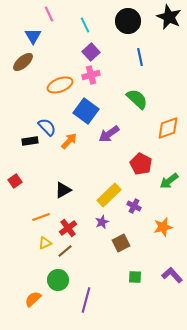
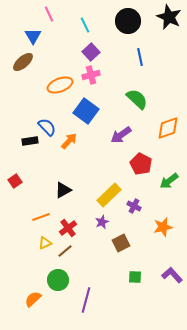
purple arrow: moved 12 px right, 1 px down
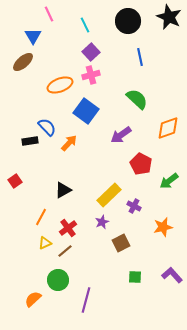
orange arrow: moved 2 px down
orange line: rotated 42 degrees counterclockwise
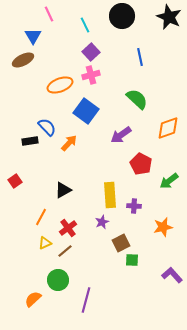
black circle: moved 6 px left, 5 px up
brown ellipse: moved 2 px up; rotated 15 degrees clockwise
yellow rectangle: moved 1 px right; rotated 50 degrees counterclockwise
purple cross: rotated 24 degrees counterclockwise
green square: moved 3 px left, 17 px up
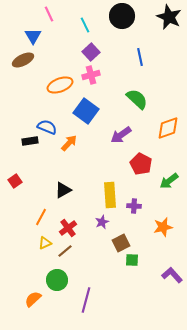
blue semicircle: rotated 24 degrees counterclockwise
green circle: moved 1 px left
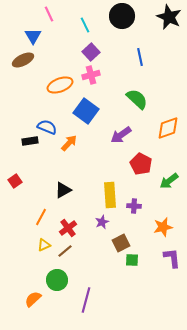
yellow triangle: moved 1 px left, 2 px down
purple L-shape: moved 17 px up; rotated 35 degrees clockwise
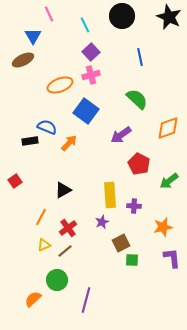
red pentagon: moved 2 px left
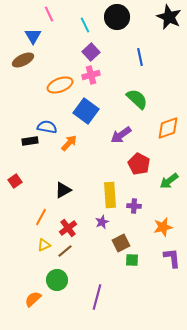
black circle: moved 5 px left, 1 px down
blue semicircle: rotated 12 degrees counterclockwise
purple line: moved 11 px right, 3 px up
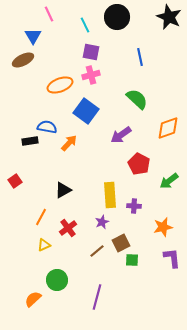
purple square: rotated 36 degrees counterclockwise
brown line: moved 32 px right
